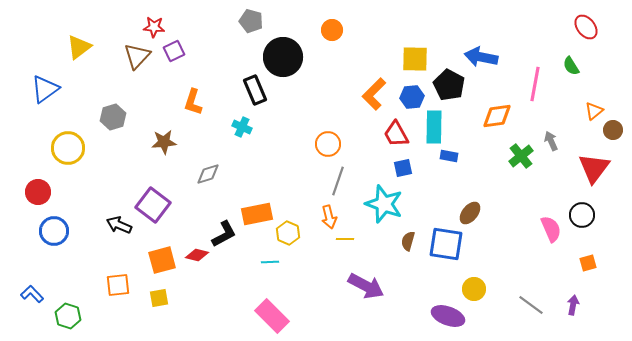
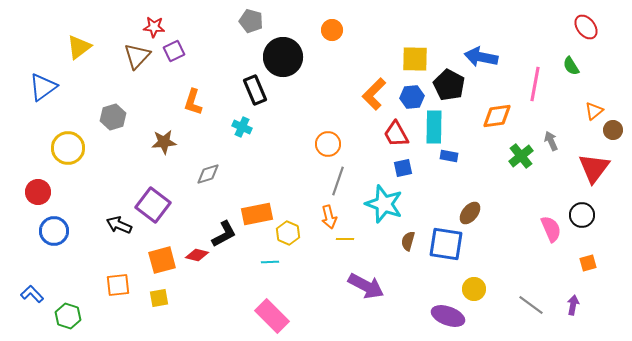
blue triangle at (45, 89): moved 2 px left, 2 px up
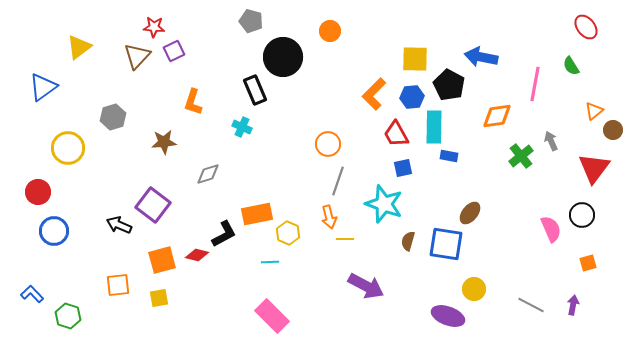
orange circle at (332, 30): moved 2 px left, 1 px down
gray line at (531, 305): rotated 8 degrees counterclockwise
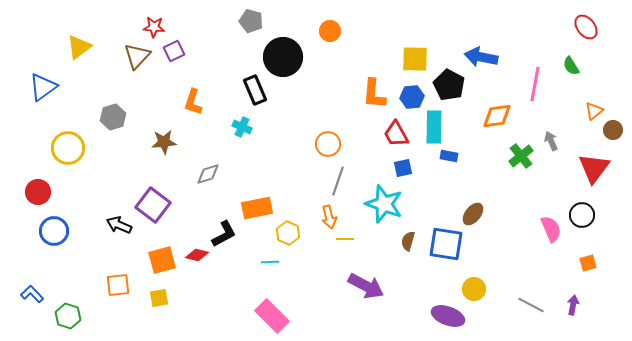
orange L-shape at (374, 94): rotated 40 degrees counterclockwise
brown ellipse at (470, 213): moved 3 px right, 1 px down
orange rectangle at (257, 214): moved 6 px up
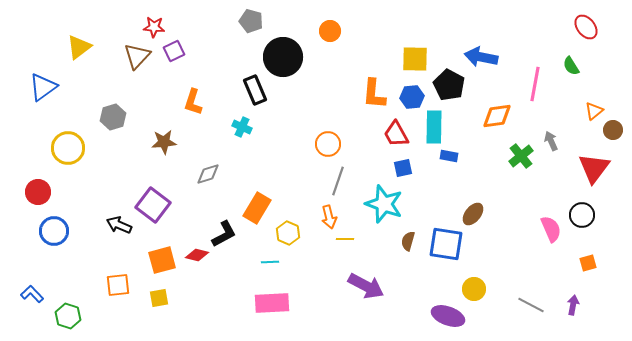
orange rectangle at (257, 208): rotated 48 degrees counterclockwise
pink rectangle at (272, 316): moved 13 px up; rotated 48 degrees counterclockwise
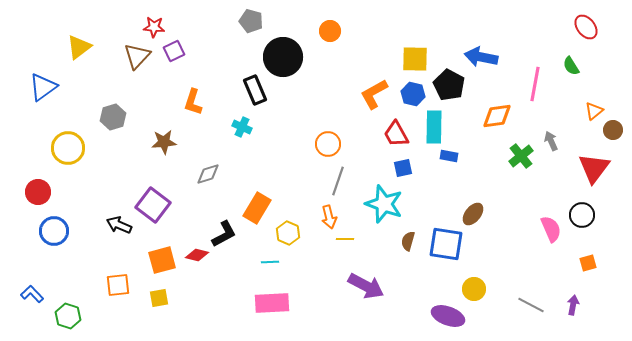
orange L-shape at (374, 94): rotated 56 degrees clockwise
blue hexagon at (412, 97): moved 1 px right, 3 px up; rotated 20 degrees clockwise
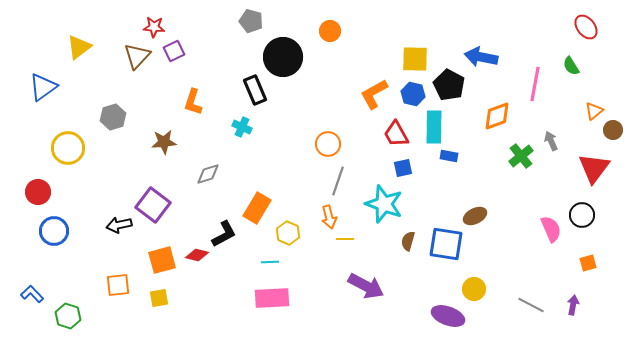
orange diamond at (497, 116): rotated 12 degrees counterclockwise
brown ellipse at (473, 214): moved 2 px right, 2 px down; rotated 25 degrees clockwise
black arrow at (119, 225): rotated 35 degrees counterclockwise
pink rectangle at (272, 303): moved 5 px up
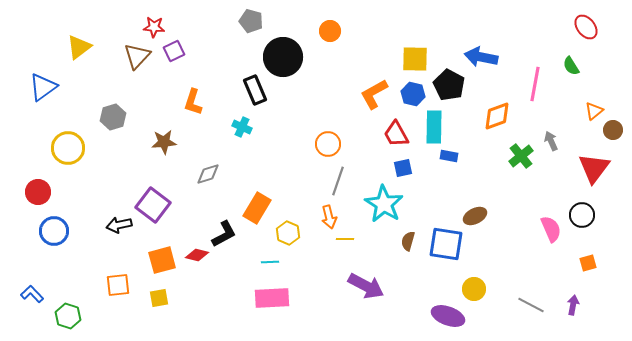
cyan star at (384, 204): rotated 12 degrees clockwise
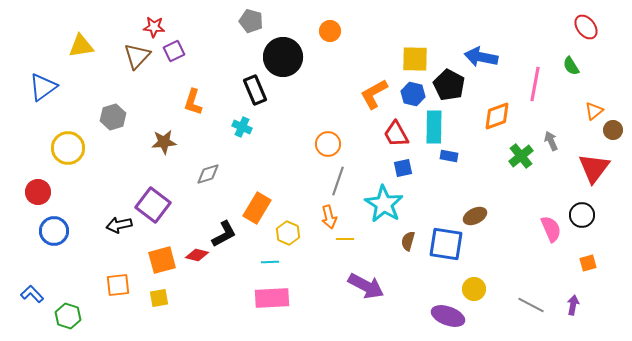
yellow triangle at (79, 47): moved 2 px right, 1 px up; rotated 28 degrees clockwise
